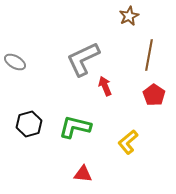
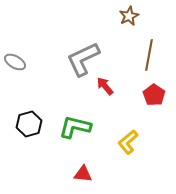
red arrow: rotated 18 degrees counterclockwise
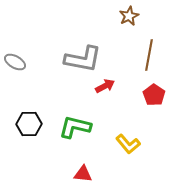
gray L-shape: rotated 144 degrees counterclockwise
red arrow: rotated 102 degrees clockwise
black hexagon: rotated 15 degrees clockwise
yellow L-shape: moved 2 px down; rotated 90 degrees counterclockwise
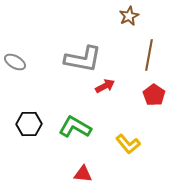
green L-shape: rotated 16 degrees clockwise
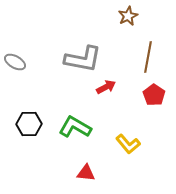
brown star: moved 1 px left
brown line: moved 1 px left, 2 px down
red arrow: moved 1 px right, 1 px down
red triangle: moved 3 px right, 1 px up
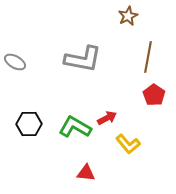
red arrow: moved 1 px right, 31 px down
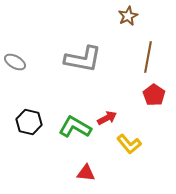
black hexagon: moved 2 px up; rotated 15 degrees clockwise
yellow L-shape: moved 1 px right
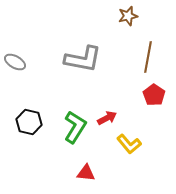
brown star: rotated 12 degrees clockwise
green L-shape: rotated 92 degrees clockwise
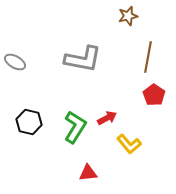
red triangle: moved 2 px right; rotated 12 degrees counterclockwise
